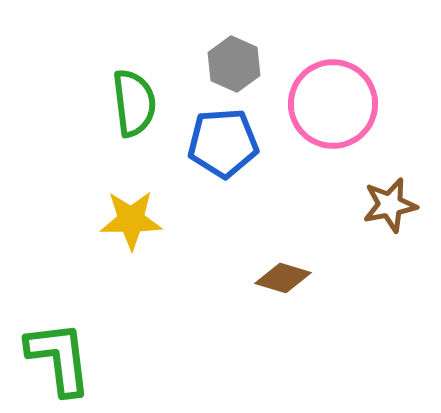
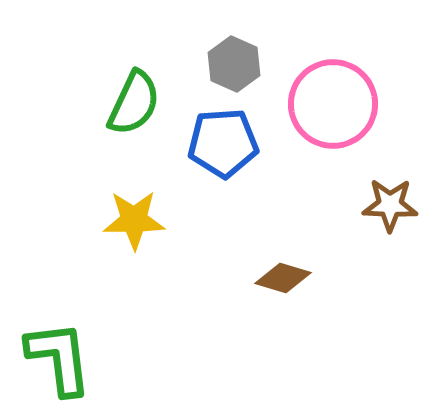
green semicircle: rotated 32 degrees clockwise
brown star: rotated 14 degrees clockwise
yellow star: moved 3 px right
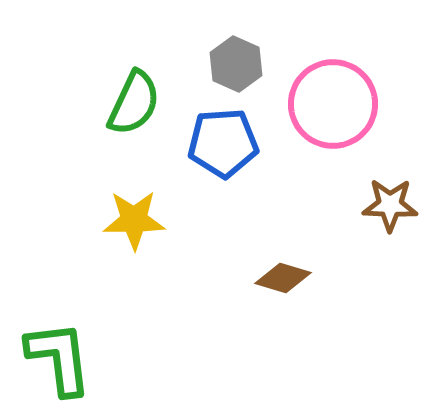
gray hexagon: moved 2 px right
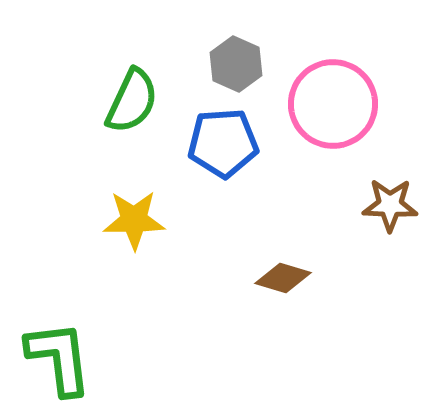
green semicircle: moved 2 px left, 2 px up
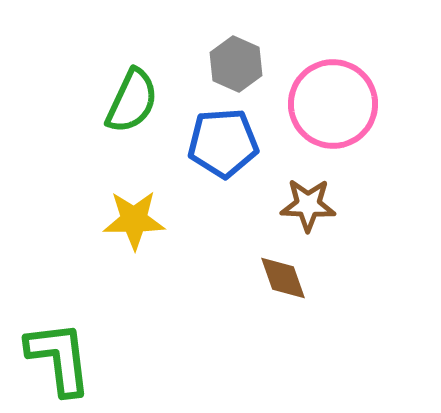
brown star: moved 82 px left
brown diamond: rotated 54 degrees clockwise
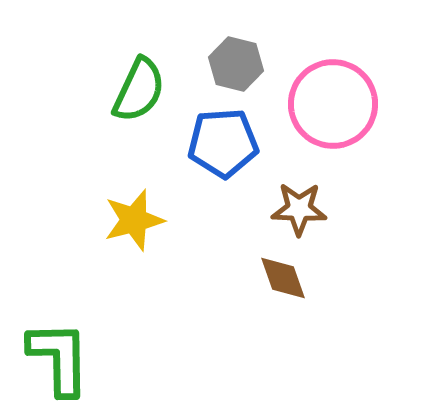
gray hexagon: rotated 10 degrees counterclockwise
green semicircle: moved 7 px right, 11 px up
brown star: moved 9 px left, 4 px down
yellow star: rotated 14 degrees counterclockwise
green L-shape: rotated 6 degrees clockwise
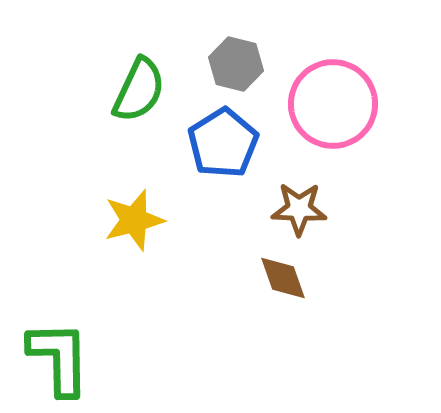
blue pentagon: rotated 28 degrees counterclockwise
